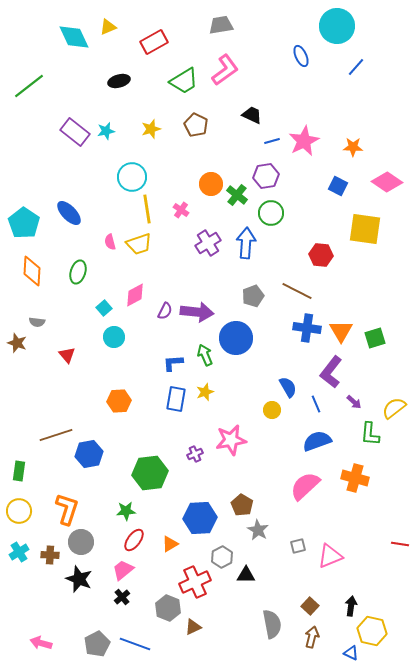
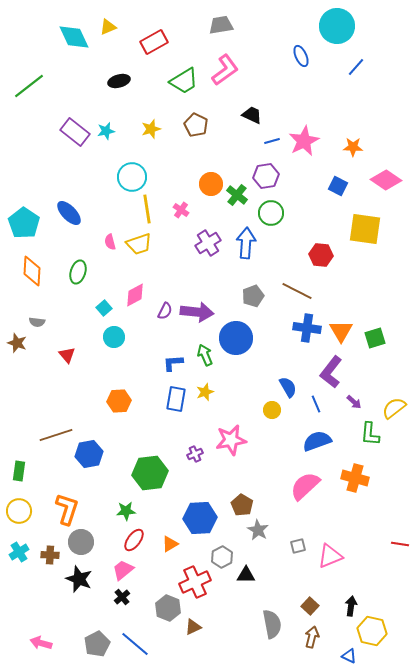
pink diamond at (387, 182): moved 1 px left, 2 px up
blue line at (135, 644): rotated 20 degrees clockwise
blue triangle at (351, 653): moved 2 px left, 3 px down
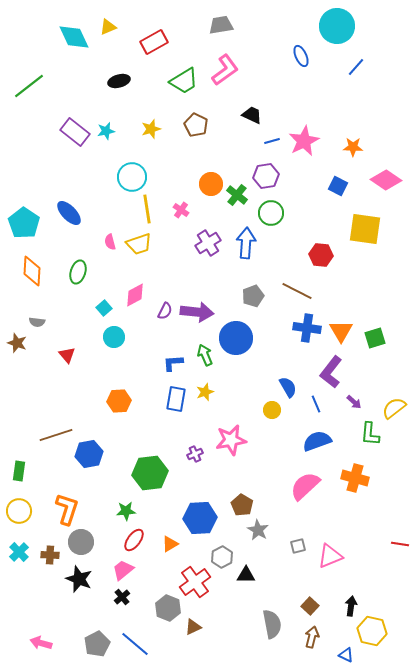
cyan cross at (19, 552): rotated 12 degrees counterclockwise
red cross at (195, 582): rotated 12 degrees counterclockwise
blue triangle at (349, 656): moved 3 px left, 1 px up
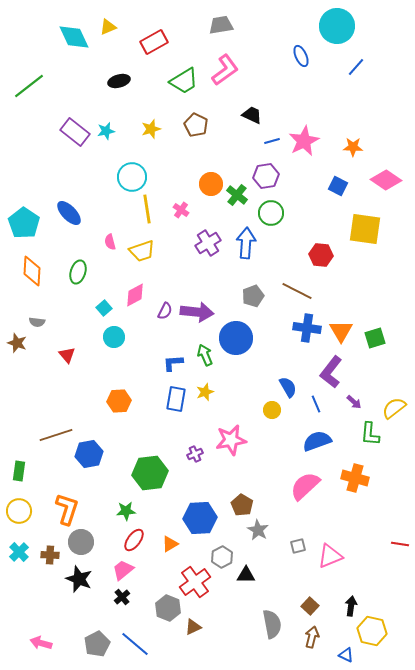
yellow trapezoid at (139, 244): moved 3 px right, 7 px down
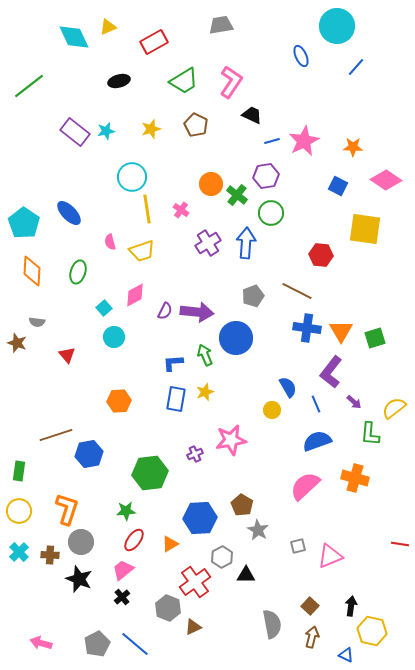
pink L-shape at (225, 70): moved 6 px right, 12 px down; rotated 20 degrees counterclockwise
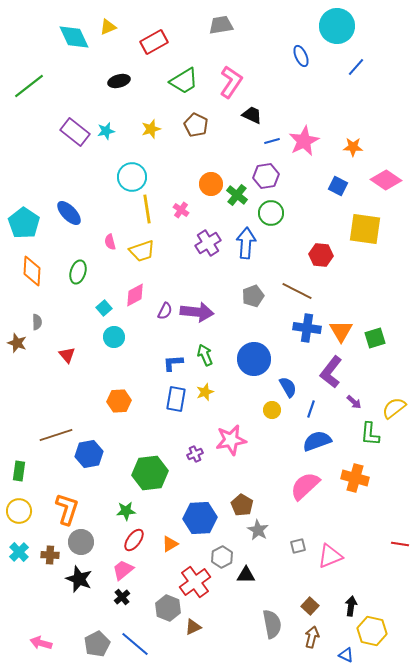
gray semicircle at (37, 322): rotated 98 degrees counterclockwise
blue circle at (236, 338): moved 18 px right, 21 px down
blue line at (316, 404): moved 5 px left, 5 px down; rotated 42 degrees clockwise
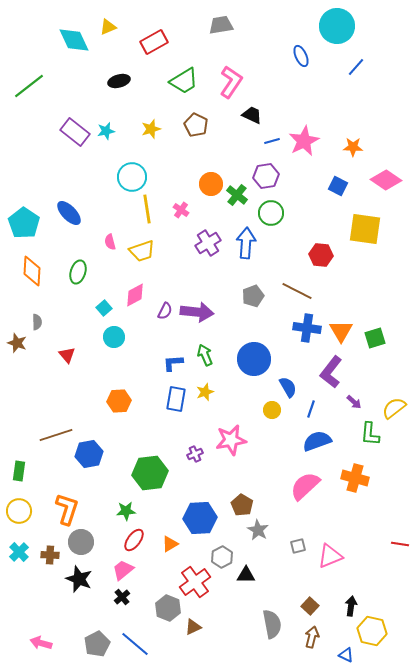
cyan diamond at (74, 37): moved 3 px down
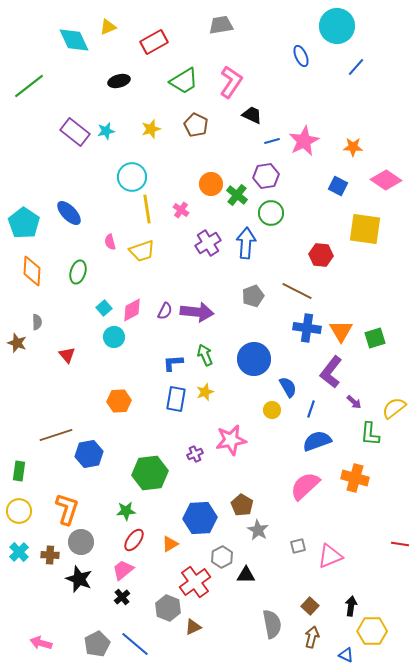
pink diamond at (135, 295): moved 3 px left, 15 px down
yellow hexagon at (372, 631): rotated 12 degrees counterclockwise
